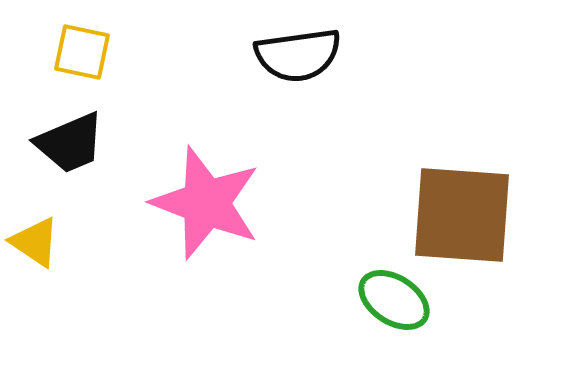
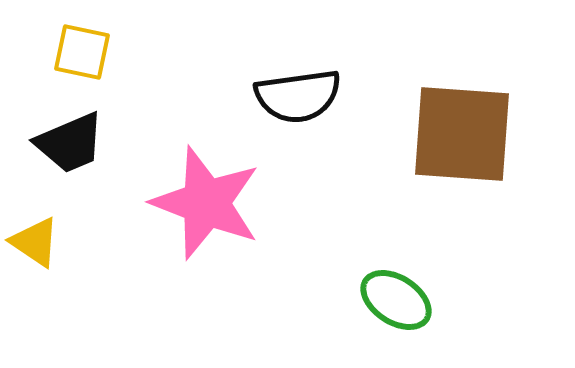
black semicircle: moved 41 px down
brown square: moved 81 px up
green ellipse: moved 2 px right
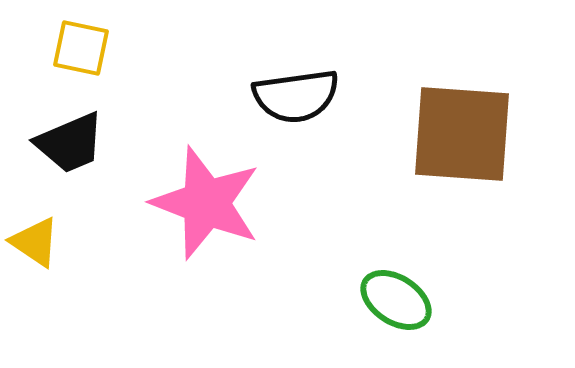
yellow square: moved 1 px left, 4 px up
black semicircle: moved 2 px left
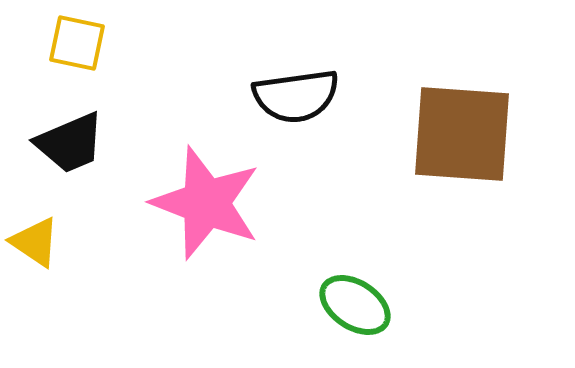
yellow square: moved 4 px left, 5 px up
green ellipse: moved 41 px left, 5 px down
